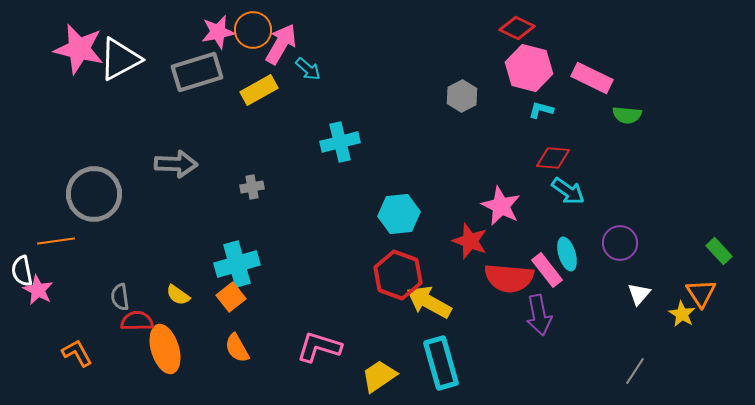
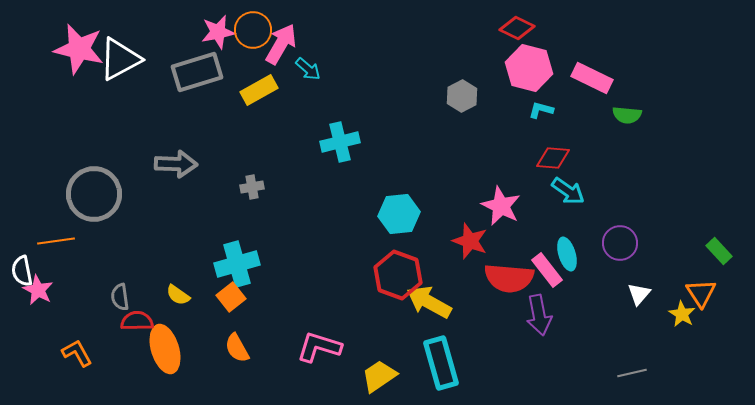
gray line at (635, 371): moved 3 px left, 2 px down; rotated 44 degrees clockwise
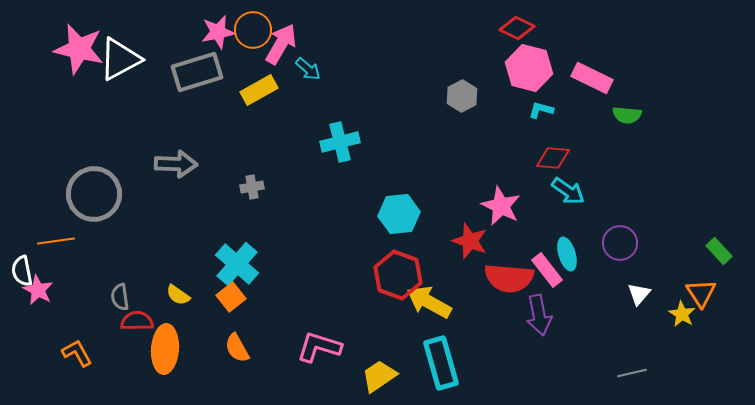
cyan cross at (237, 264): rotated 33 degrees counterclockwise
orange ellipse at (165, 349): rotated 21 degrees clockwise
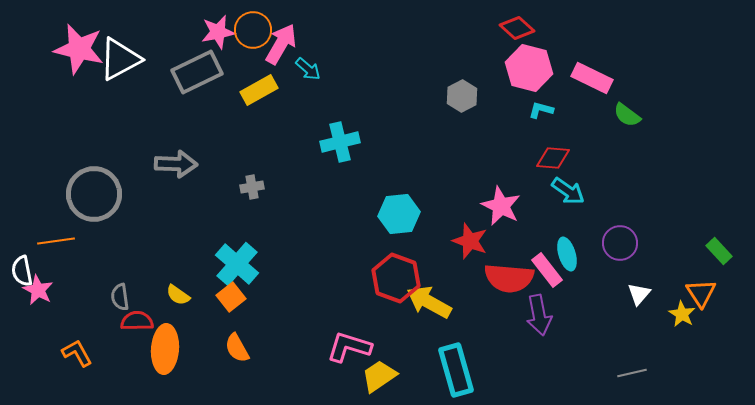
red diamond at (517, 28): rotated 16 degrees clockwise
gray rectangle at (197, 72): rotated 9 degrees counterclockwise
green semicircle at (627, 115): rotated 32 degrees clockwise
red hexagon at (398, 275): moved 2 px left, 3 px down
pink L-shape at (319, 347): moved 30 px right
cyan rectangle at (441, 363): moved 15 px right, 7 px down
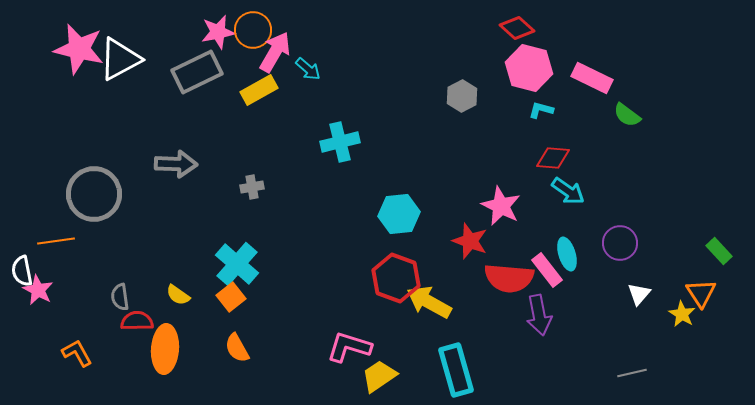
pink arrow at (281, 44): moved 6 px left, 8 px down
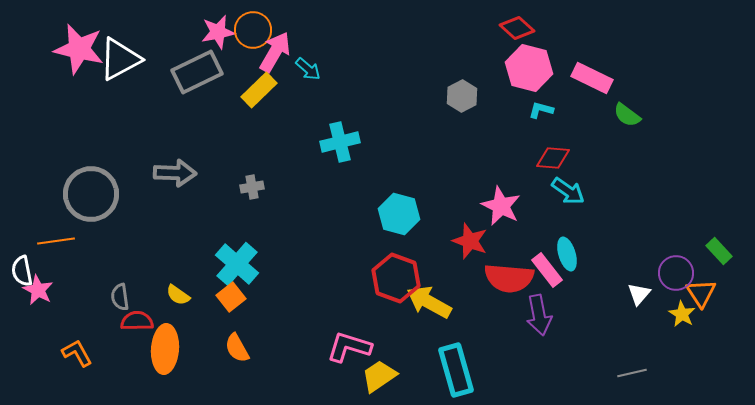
yellow rectangle at (259, 90): rotated 15 degrees counterclockwise
gray arrow at (176, 164): moved 1 px left, 9 px down
gray circle at (94, 194): moved 3 px left
cyan hexagon at (399, 214): rotated 21 degrees clockwise
purple circle at (620, 243): moved 56 px right, 30 px down
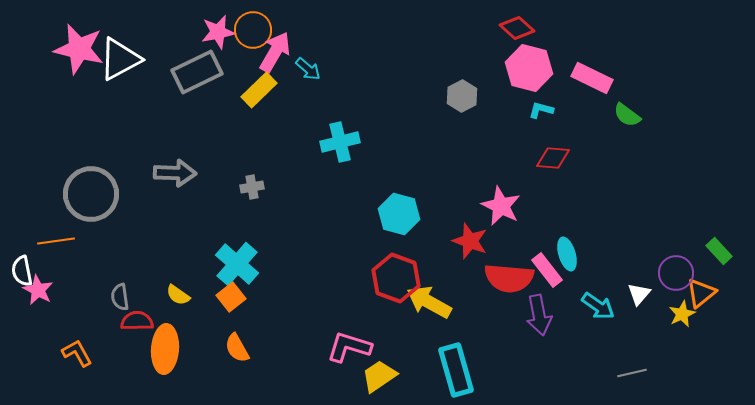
cyan arrow at (568, 191): moved 30 px right, 115 px down
orange triangle at (701, 293): rotated 24 degrees clockwise
yellow star at (682, 314): rotated 16 degrees clockwise
